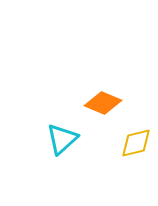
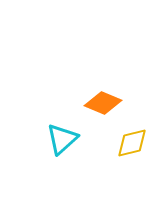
yellow diamond: moved 4 px left
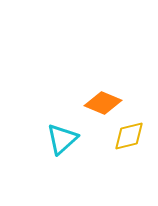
yellow diamond: moved 3 px left, 7 px up
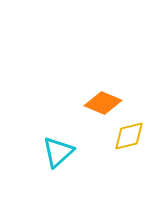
cyan triangle: moved 4 px left, 13 px down
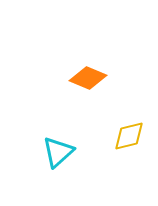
orange diamond: moved 15 px left, 25 px up
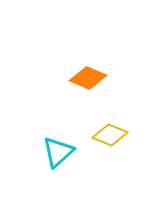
yellow diamond: moved 19 px left, 1 px up; rotated 36 degrees clockwise
